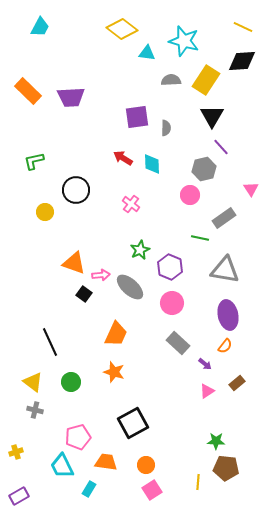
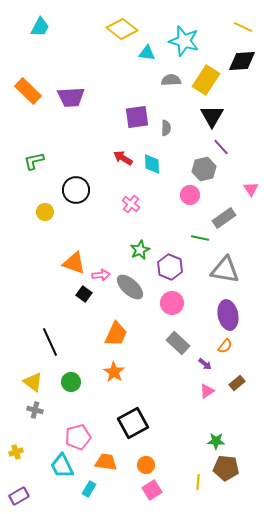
orange star at (114, 372): rotated 15 degrees clockwise
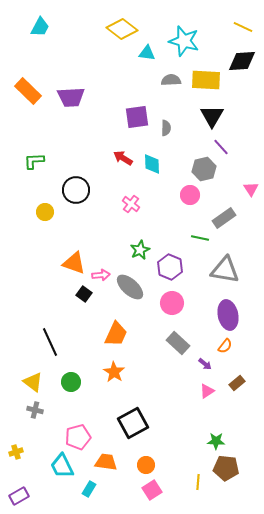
yellow rectangle at (206, 80): rotated 60 degrees clockwise
green L-shape at (34, 161): rotated 10 degrees clockwise
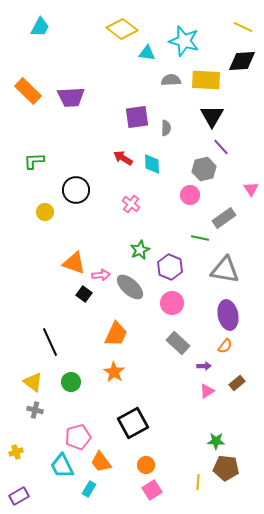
purple arrow at (205, 364): moved 1 px left, 2 px down; rotated 40 degrees counterclockwise
orange trapezoid at (106, 462): moved 5 px left; rotated 135 degrees counterclockwise
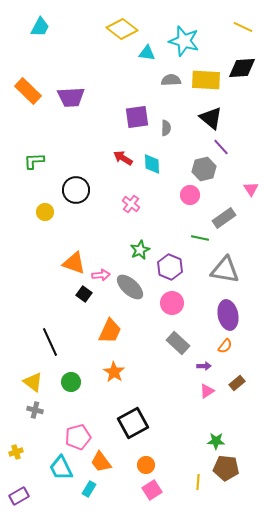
black diamond at (242, 61): moved 7 px down
black triangle at (212, 116): moved 1 px left, 2 px down; rotated 20 degrees counterclockwise
orange trapezoid at (116, 334): moved 6 px left, 3 px up
cyan trapezoid at (62, 466): moved 1 px left, 2 px down
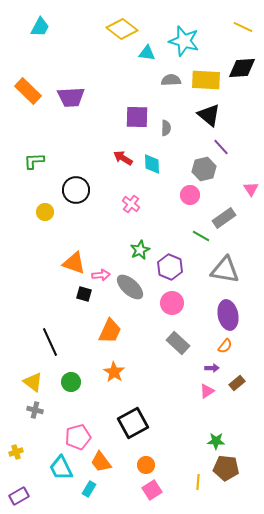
purple square at (137, 117): rotated 10 degrees clockwise
black triangle at (211, 118): moved 2 px left, 3 px up
green line at (200, 238): moved 1 px right, 2 px up; rotated 18 degrees clockwise
black square at (84, 294): rotated 21 degrees counterclockwise
purple arrow at (204, 366): moved 8 px right, 2 px down
